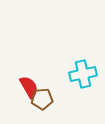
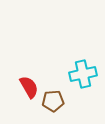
brown pentagon: moved 11 px right, 2 px down
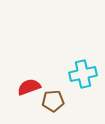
red semicircle: rotated 80 degrees counterclockwise
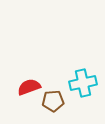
cyan cross: moved 9 px down
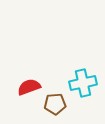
brown pentagon: moved 2 px right, 3 px down
